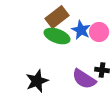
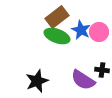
purple semicircle: moved 1 px left, 1 px down
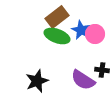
pink circle: moved 4 px left, 2 px down
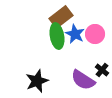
brown rectangle: moved 4 px right
blue star: moved 6 px left, 4 px down
green ellipse: rotated 60 degrees clockwise
black cross: rotated 32 degrees clockwise
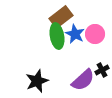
black cross: rotated 24 degrees clockwise
purple semicircle: rotated 75 degrees counterclockwise
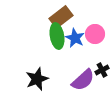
blue star: moved 4 px down
black star: moved 2 px up
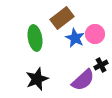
brown rectangle: moved 1 px right, 1 px down
green ellipse: moved 22 px left, 2 px down
black cross: moved 1 px left, 5 px up
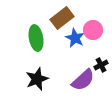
pink circle: moved 2 px left, 4 px up
green ellipse: moved 1 px right
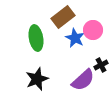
brown rectangle: moved 1 px right, 1 px up
